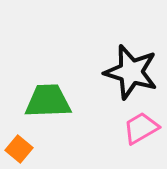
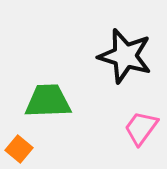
black star: moved 6 px left, 16 px up
pink trapezoid: rotated 24 degrees counterclockwise
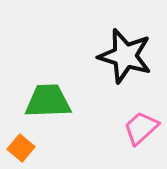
pink trapezoid: rotated 12 degrees clockwise
orange square: moved 2 px right, 1 px up
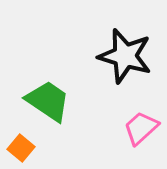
green trapezoid: rotated 36 degrees clockwise
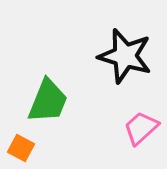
green trapezoid: rotated 78 degrees clockwise
orange square: rotated 12 degrees counterclockwise
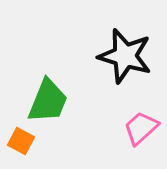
orange square: moved 7 px up
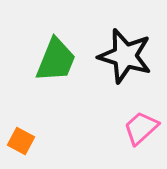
green trapezoid: moved 8 px right, 41 px up
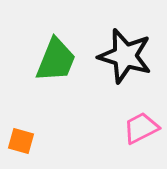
pink trapezoid: rotated 15 degrees clockwise
orange square: rotated 12 degrees counterclockwise
